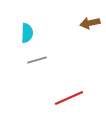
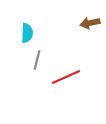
gray line: rotated 60 degrees counterclockwise
red line: moved 3 px left, 21 px up
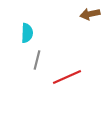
brown arrow: moved 9 px up
red line: moved 1 px right
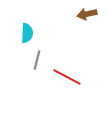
brown arrow: moved 3 px left
red line: rotated 52 degrees clockwise
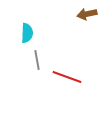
gray line: rotated 24 degrees counterclockwise
red line: rotated 8 degrees counterclockwise
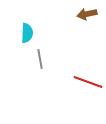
gray line: moved 3 px right, 1 px up
red line: moved 21 px right, 5 px down
